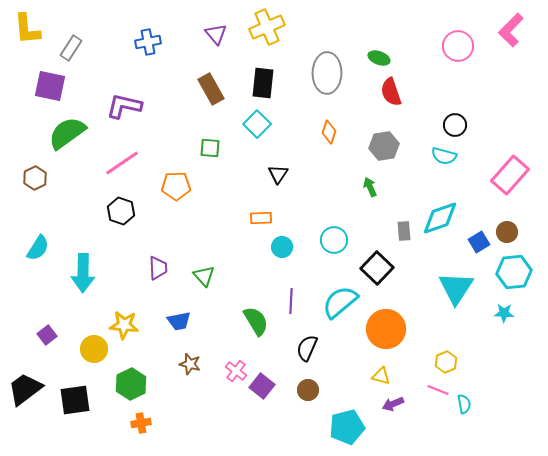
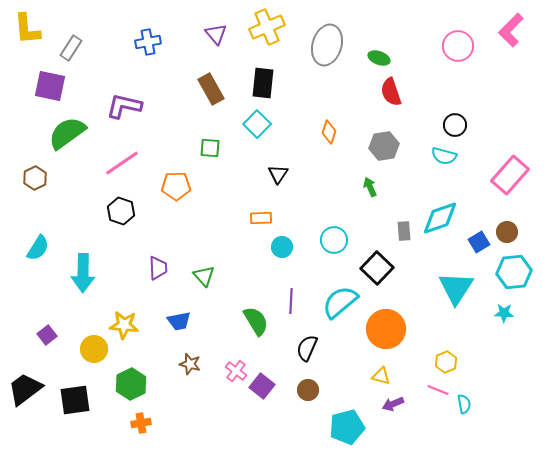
gray ellipse at (327, 73): moved 28 px up; rotated 15 degrees clockwise
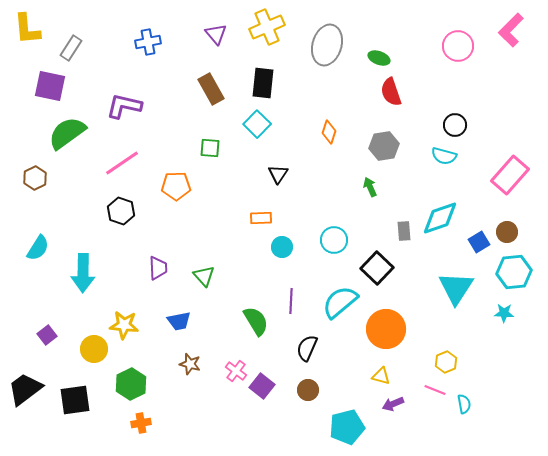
pink line at (438, 390): moved 3 px left
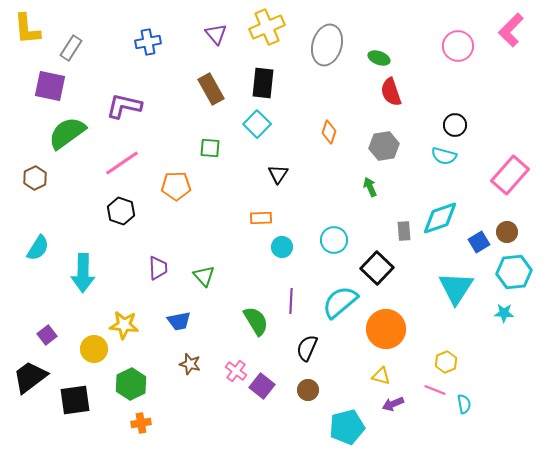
black trapezoid at (25, 389): moved 5 px right, 12 px up
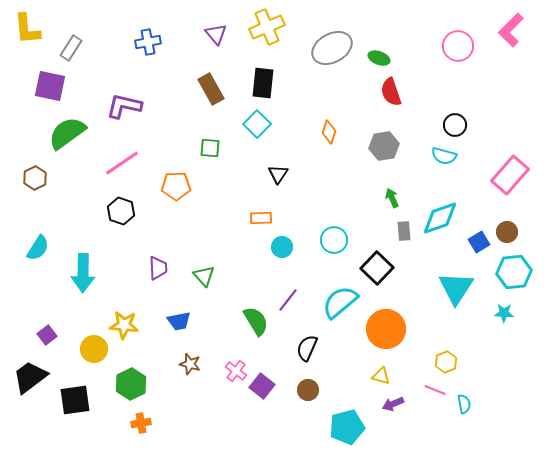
gray ellipse at (327, 45): moved 5 px right, 3 px down; rotated 45 degrees clockwise
green arrow at (370, 187): moved 22 px right, 11 px down
purple line at (291, 301): moved 3 px left, 1 px up; rotated 35 degrees clockwise
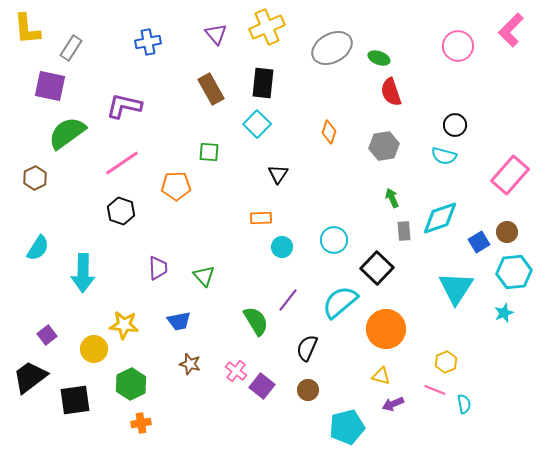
green square at (210, 148): moved 1 px left, 4 px down
cyan star at (504, 313): rotated 24 degrees counterclockwise
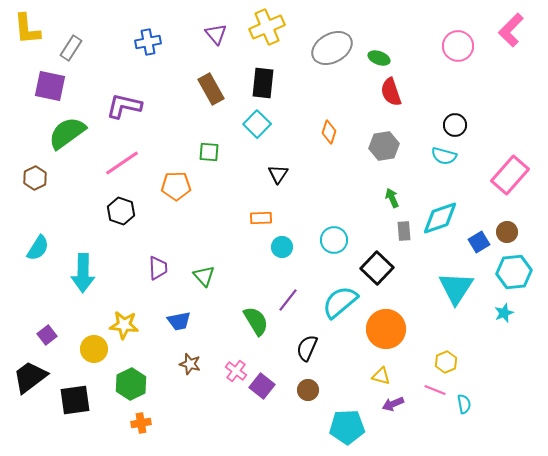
cyan pentagon at (347, 427): rotated 12 degrees clockwise
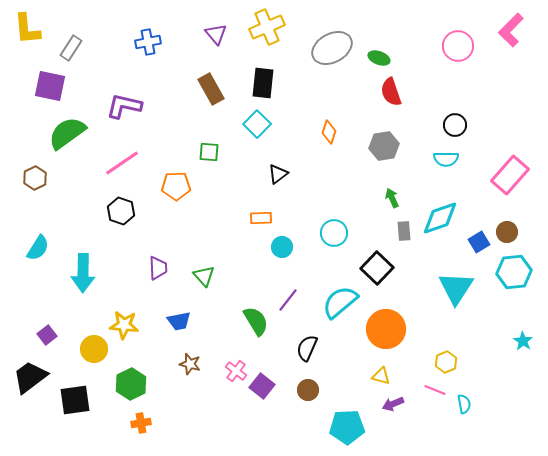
cyan semicircle at (444, 156): moved 2 px right, 3 px down; rotated 15 degrees counterclockwise
black triangle at (278, 174): rotated 20 degrees clockwise
cyan circle at (334, 240): moved 7 px up
cyan star at (504, 313): moved 19 px right, 28 px down; rotated 18 degrees counterclockwise
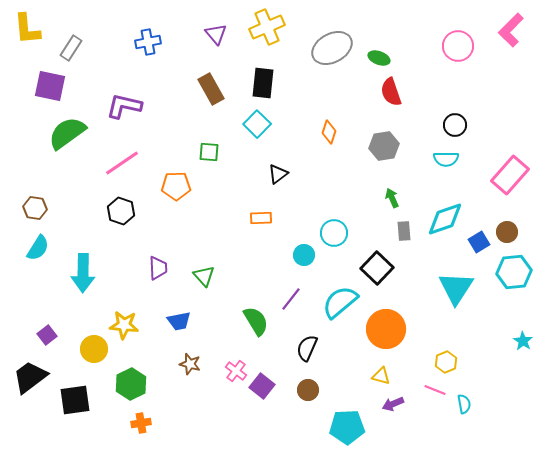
brown hexagon at (35, 178): moved 30 px down; rotated 25 degrees counterclockwise
cyan diamond at (440, 218): moved 5 px right, 1 px down
cyan circle at (282, 247): moved 22 px right, 8 px down
purple line at (288, 300): moved 3 px right, 1 px up
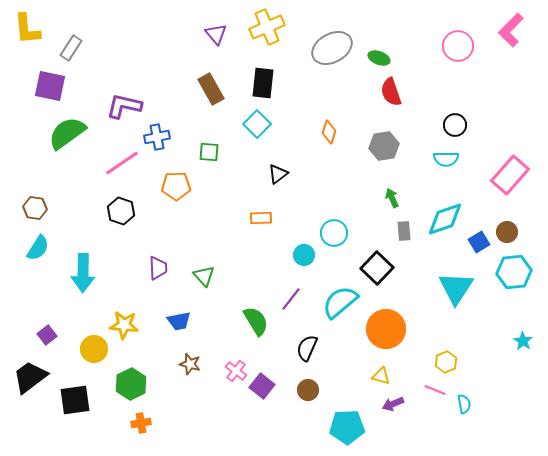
blue cross at (148, 42): moved 9 px right, 95 px down
